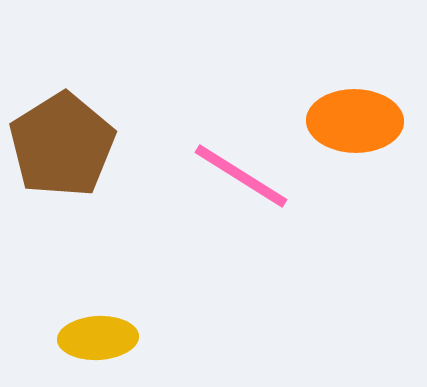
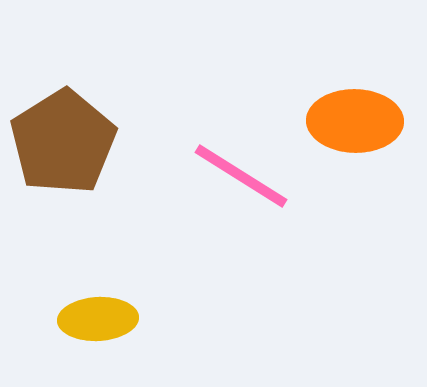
brown pentagon: moved 1 px right, 3 px up
yellow ellipse: moved 19 px up
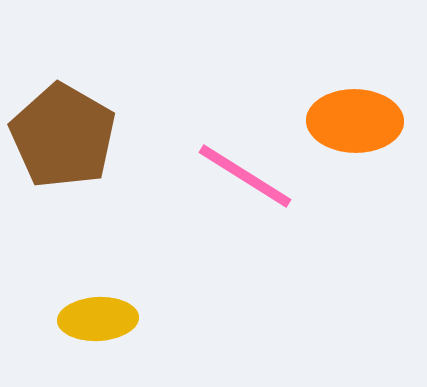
brown pentagon: moved 6 px up; rotated 10 degrees counterclockwise
pink line: moved 4 px right
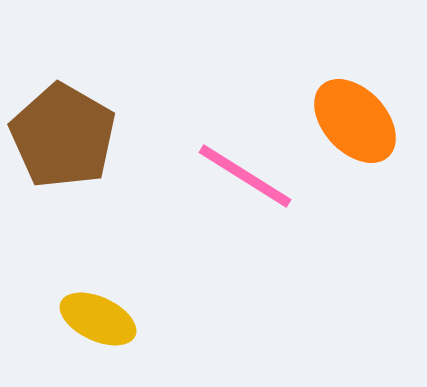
orange ellipse: rotated 46 degrees clockwise
yellow ellipse: rotated 28 degrees clockwise
